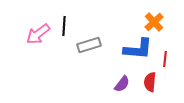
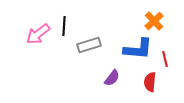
orange cross: moved 1 px up
red line: rotated 21 degrees counterclockwise
purple semicircle: moved 10 px left, 6 px up
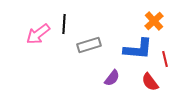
black line: moved 2 px up
red semicircle: rotated 42 degrees counterclockwise
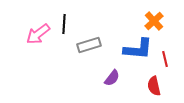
red semicircle: moved 4 px right, 4 px down; rotated 24 degrees clockwise
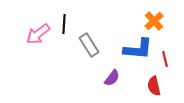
gray rectangle: rotated 75 degrees clockwise
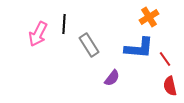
orange cross: moved 5 px left, 4 px up; rotated 12 degrees clockwise
pink arrow: rotated 25 degrees counterclockwise
blue L-shape: moved 1 px right, 1 px up
red line: rotated 21 degrees counterclockwise
red semicircle: moved 16 px right
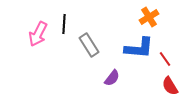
red semicircle: rotated 18 degrees counterclockwise
